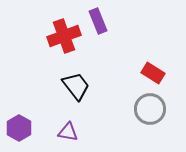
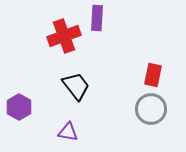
purple rectangle: moved 1 px left, 3 px up; rotated 25 degrees clockwise
red rectangle: moved 2 px down; rotated 70 degrees clockwise
gray circle: moved 1 px right
purple hexagon: moved 21 px up
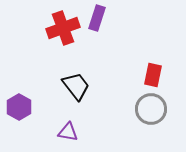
purple rectangle: rotated 15 degrees clockwise
red cross: moved 1 px left, 8 px up
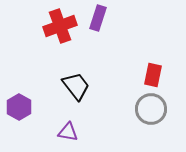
purple rectangle: moved 1 px right
red cross: moved 3 px left, 2 px up
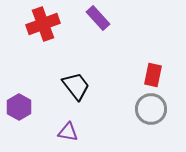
purple rectangle: rotated 60 degrees counterclockwise
red cross: moved 17 px left, 2 px up
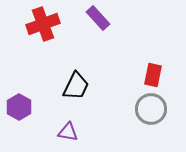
black trapezoid: rotated 64 degrees clockwise
